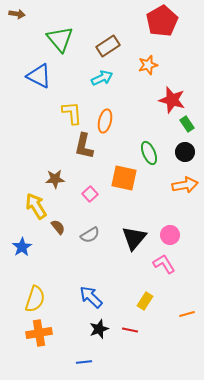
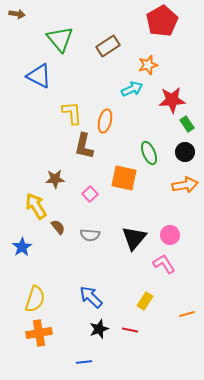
cyan arrow: moved 30 px right, 11 px down
red star: rotated 20 degrees counterclockwise
gray semicircle: rotated 36 degrees clockwise
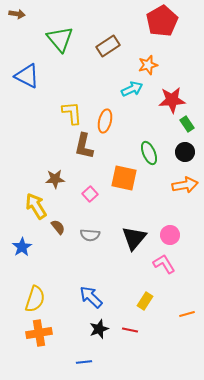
blue triangle: moved 12 px left
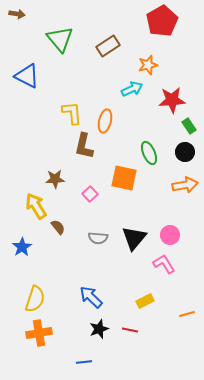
green rectangle: moved 2 px right, 2 px down
gray semicircle: moved 8 px right, 3 px down
yellow rectangle: rotated 30 degrees clockwise
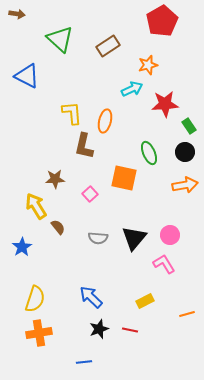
green triangle: rotated 8 degrees counterclockwise
red star: moved 7 px left, 4 px down
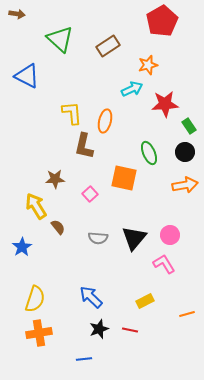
blue line: moved 3 px up
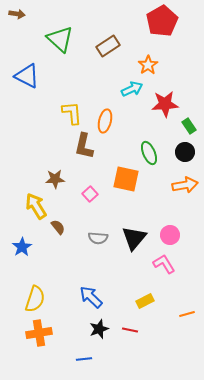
orange star: rotated 18 degrees counterclockwise
orange square: moved 2 px right, 1 px down
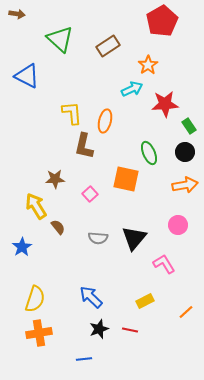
pink circle: moved 8 px right, 10 px up
orange line: moved 1 px left, 2 px up; rotated 28 degrees counterclockwise
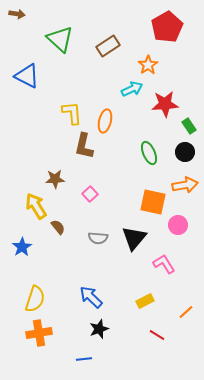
red pentagon: moved 5 px right, 6 px down
orange square: moved 27 px right, 23 px down
red line: moved 27 px right, 5 px down; rotated 21 degrees clockwise
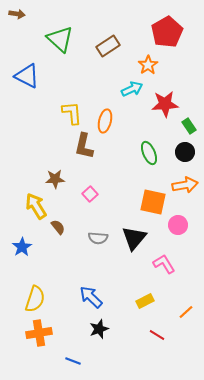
red pentagon: moved 5 px down
blue line: moved 11 px left, 2 px down; rotated 28 degrees clockwise
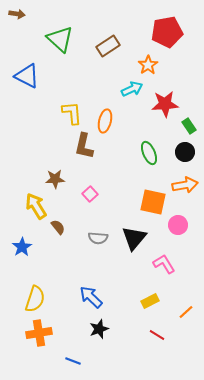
red pentagon: rotated 20 degrees clockwise
yellow rectangle: moved 5 px right
